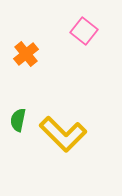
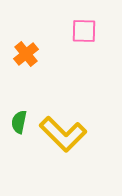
pink square: rotated 36 degrees counterclockwise
green semicircle: moved 1 px right, 2 px down
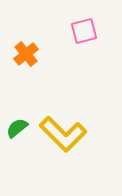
pink square: rotated 16 degrees counterclockwise
green semicircle: moved 2 px left, 6 px down; rotated 40 degrees clockwise
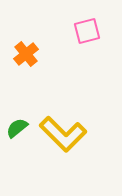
pink square: moved 3 px right
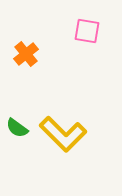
pink square: rotated 24 degrees clockwise
green semicircle: rotated 105 degrees counterclockwise
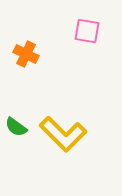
orange cross: rotated 25 degrees counterclockwise
green semicircle: moved 1 px left, 1 px up
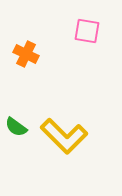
yellow L-shape: moved 1 px right, 2 px down
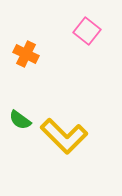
pink square: rotated 28 degrees clockwise
green semicircle: moved 4 px right, 7 px up
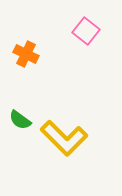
pink square: moved 1 px left
yellow L-shape: moved 2 px down
